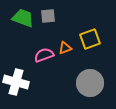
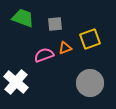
gray square: moved 7 px right, 8 px down
white cross: rotated 25 degrees clockwise
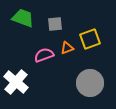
orange triangle: moved 2 px right
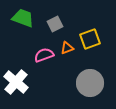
gray square: rotated 21 degrees counterclockwise
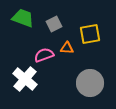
gray square: moved 1 px left
yellow square: moved 5 px up; rotated 10 degrees clockwise
orange triangle: rotated 24 degrees clockwise
white cross: moved 9 px right, 3 px up
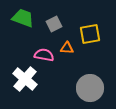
pink semicircle: rotated 30 degrees clockwise
gray circle: moved 5 px down
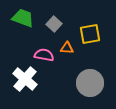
gray square: rotated 21 degrees counterclockwise
gray circle: moved 5 px up
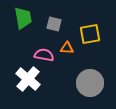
green trapezoid: rotated 60 degrees clockwise
gray square: rotated 28 degrees counterclockwise
white cross: moved 3 px right
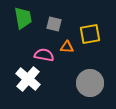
orange triangle: moved 1 px up
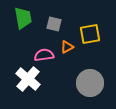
orange triangle: rotated 32 degrees counterclockwise
pink semicircle: rotated 18 degrees counterclockwise
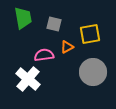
gray circle: moved 3 px right, 11 px up
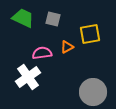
green trapezoid: rotated 55 degrees counterclockwise
gray square: moved 1 px left, 5 px up
pink semicircle: moved 2 px left, 2 px up
gray circle: moved 20 px down
white cross: moved 2 px up; rotated 15 degrees clockwise
